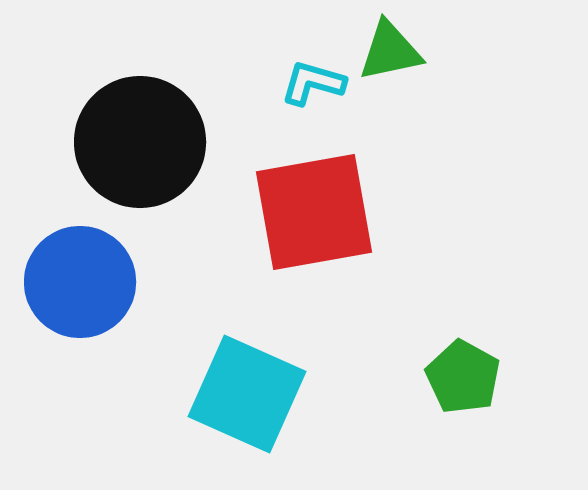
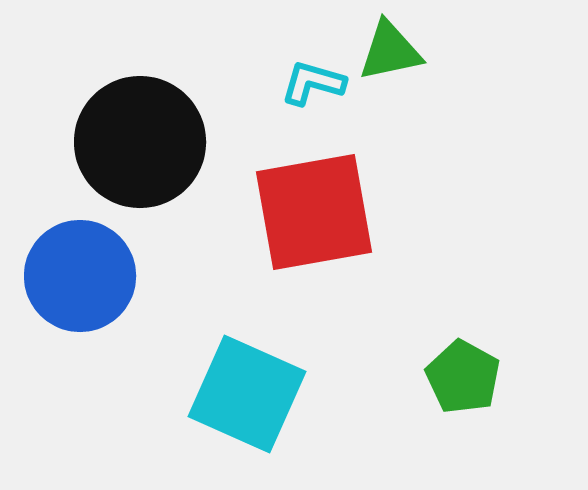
blue circle: moved 6 px up
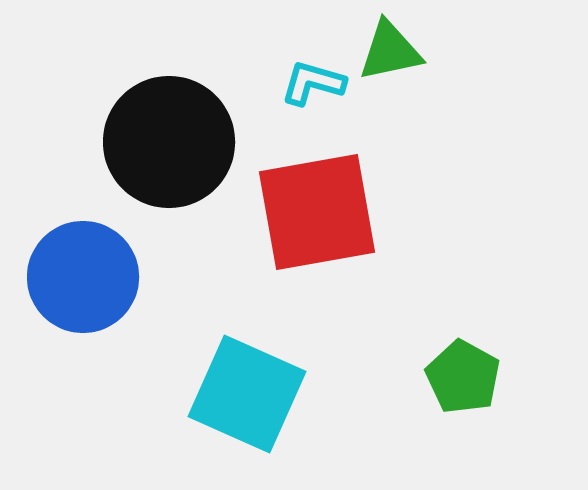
black circle: moved 29 px right
red square: moved 3 px right
blue circle: moved 3 px right, 1 px down
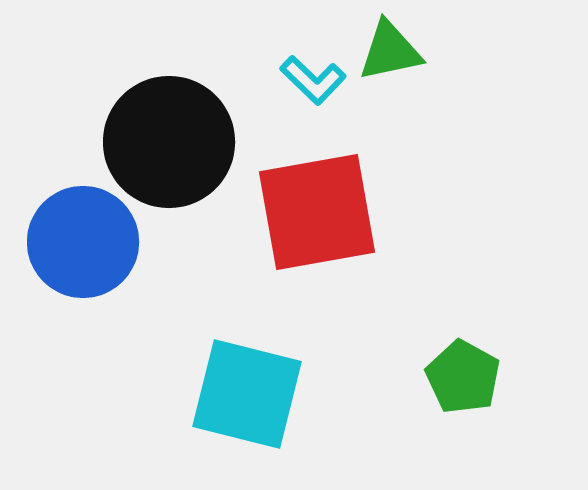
cyan L-shape: moved 3 px up; rotated 152 degrees counterclockwise
blue circle: moved 35 px up
cyan square: rotated 10 degrees counterclockwise
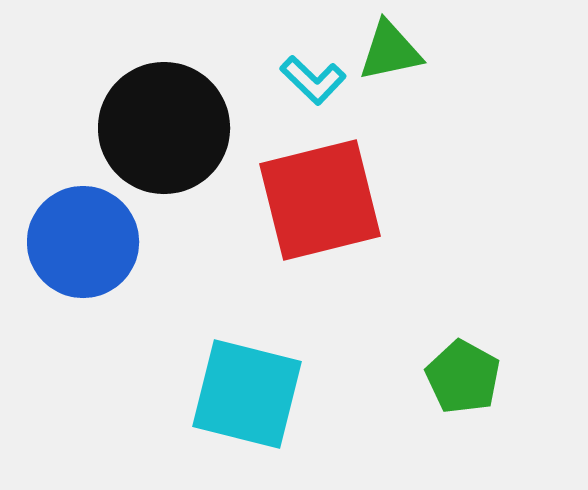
black circle: moved 5 px left, 14 px up
red square: moved 3 px right, 12 px up; rotated 4 degrees counterclockwise
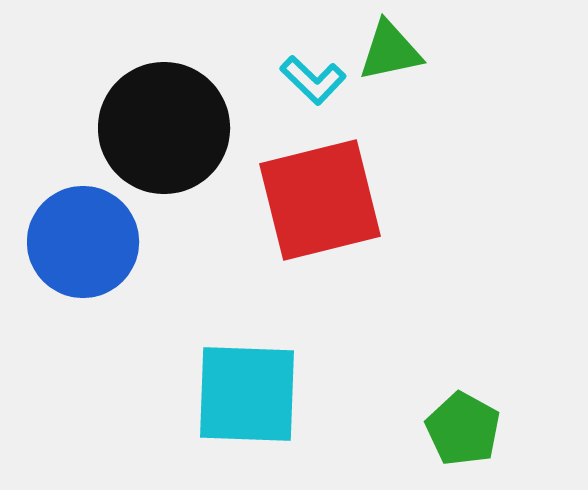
green pentagon: moved 52 px down
cyan square: rotated 12 degrees counterclockwise
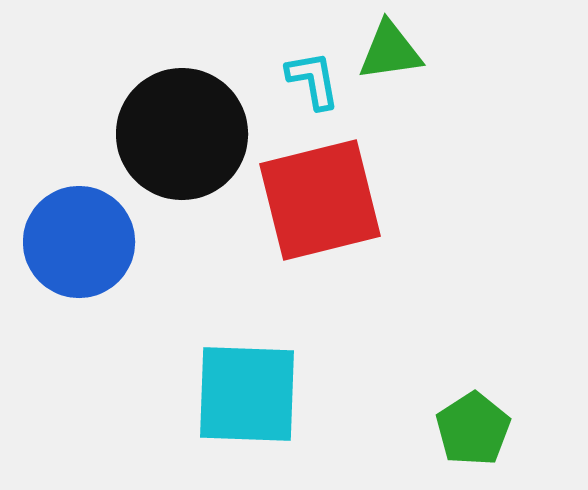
green triangle: rotated 4 degrees clockwise
cyan L-shape: rotated 144 degrees counterclockwise
black circle: moved 18 px right, 6 px down
blue circle: moved 4 px left
green pentagon: moved 10 px right; rotated 10 degrees clockwise
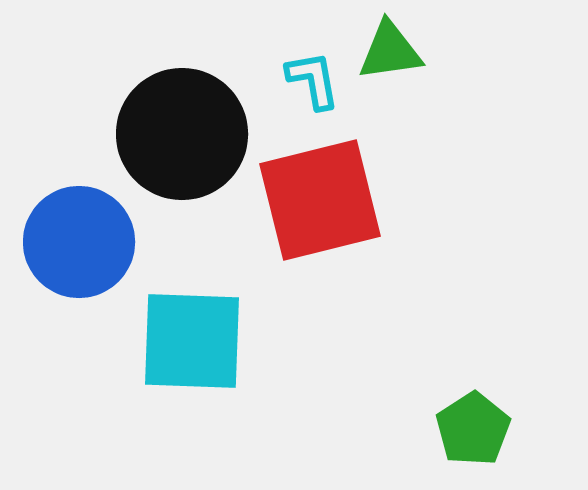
cyan square: moved 55 px left, 53 px up
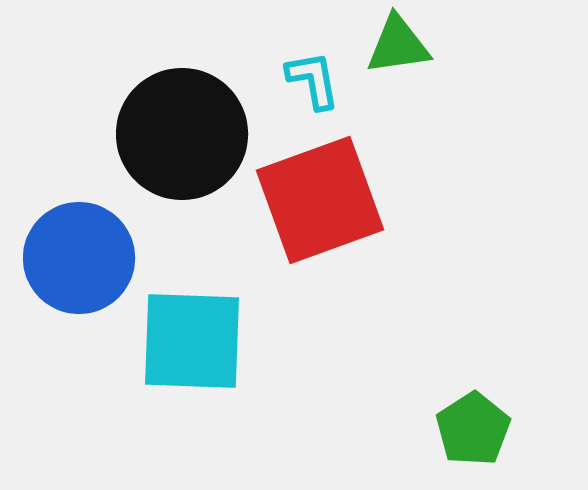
green triangle: moved 8 px right, 6 px up
red square: rotated 6 degrees counterclockwise
blue circle: moved 16 px down
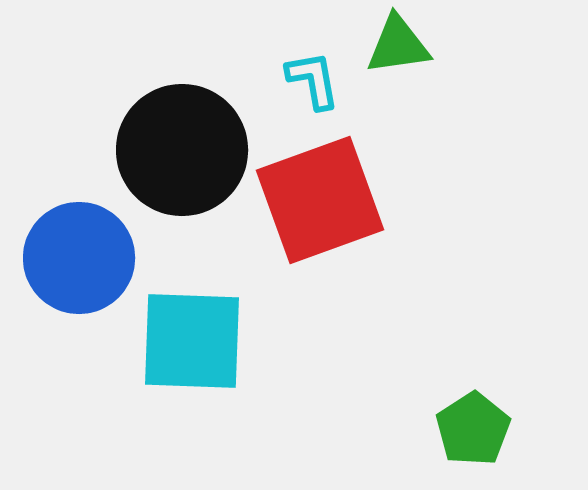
black circle: moved 16 px down
